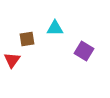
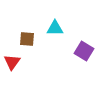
brown square: rotated 14 degrees clockwise
red triangle: moved 2 px down
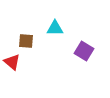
brown square: moved 1 px left, 2 px down
red triangle: rotated 24 degrees counterclockwise
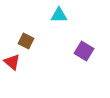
cyan triangle: moved 4 px right, 13 px up
brown square: rotated 21 degrees clockwise
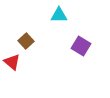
brown square: rotated 21 degrees clockwise
purple square: moved 3 px left, 5 px up
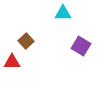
cyan triangle: moved 4 px right, 2 px up
red triangle: rotated 42 degrees counterclockwise
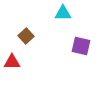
brown square: moved 5 px up
purple square: rotated 18 degrees counterclockwise
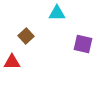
cyan triangle: moved 6 px left
purple square: moved 2 px right, 2 px up
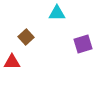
brown square: moved 1 px down
purple square: rotated 30 degrees counterclockwise
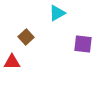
cyan triangle: rotated 30 degrees counterclockwise
purple square: rotated 24 degrees clockwise
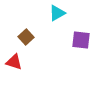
purple square: moved 2 px left, 4 px up
red triangle: moved 2 px right; rotated 18 degrees clockwise
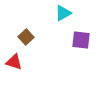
cyan triangle: moved 6 px right
